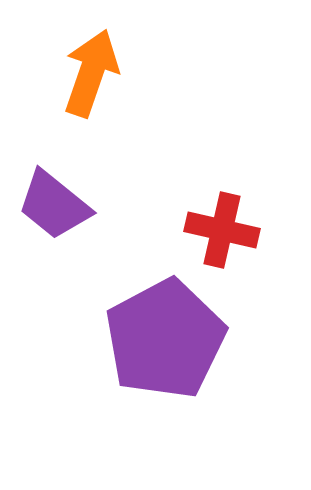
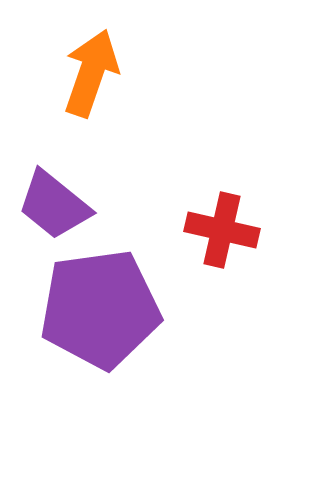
purple pentagon: moved 65 px left, 30 px up; rotated 20 degrees clockwise
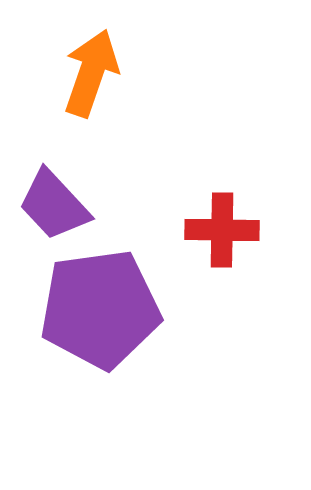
purple trapezoid: rotated 8 degrees clockwise
red cross: rotated 12 degrees counterclockwise
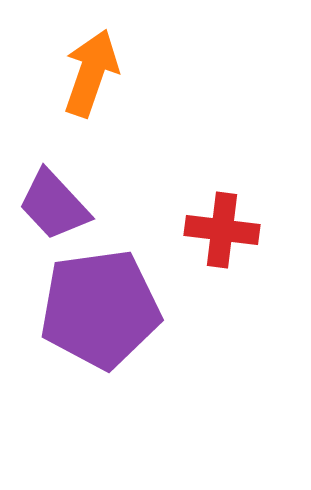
red cross: rotated 6 degrees clockwise
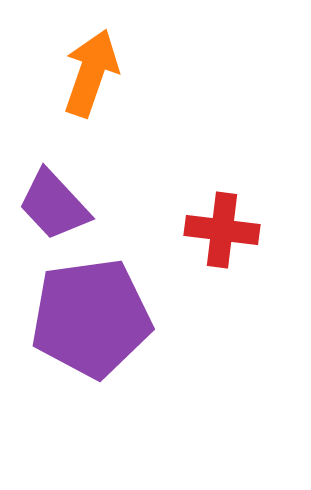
purple pentagon: moved 9 px left, 9 px down
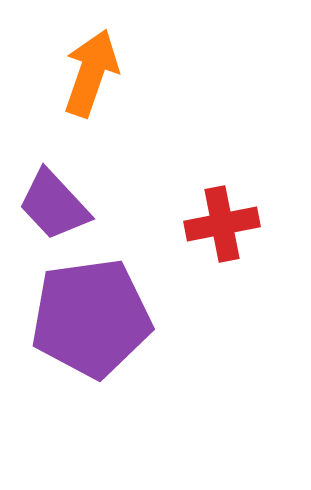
red cross: moved 6 px up; rotated 18 degrees counterclockwise
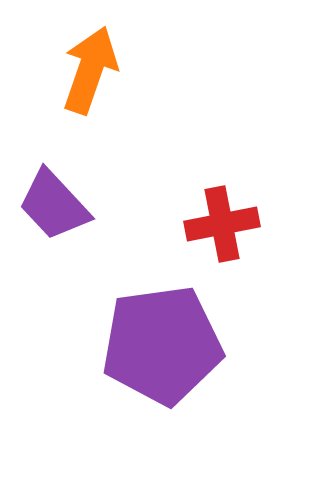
orange arrow: moved 1 px left, 3 px up
purple pentagon: moved 71 px right, 27 px down
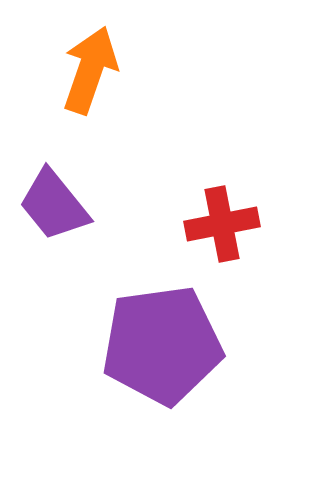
purple trapezoid: rotated 4 degrees clockwise
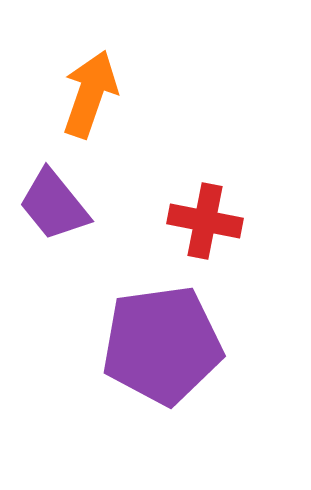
orange arrow: moved 24 px down
red cross: moved 17 px left, 3 px up; rotated 22 degrees clockwise
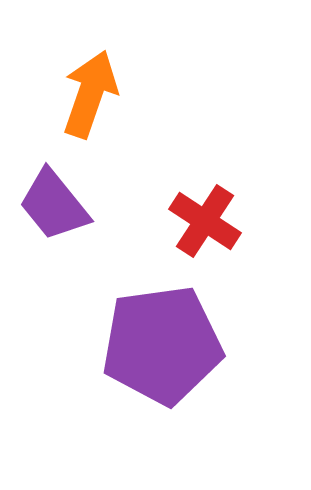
red cross: rotated 22 degrees clockwise
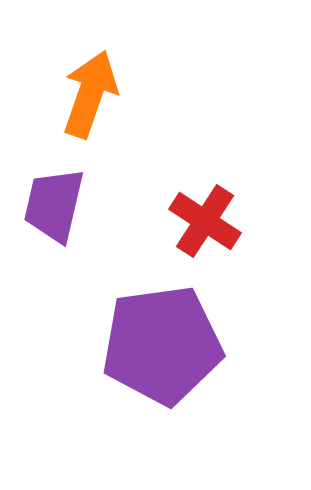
purple trapezoid: rotated 52 degrees clockwise
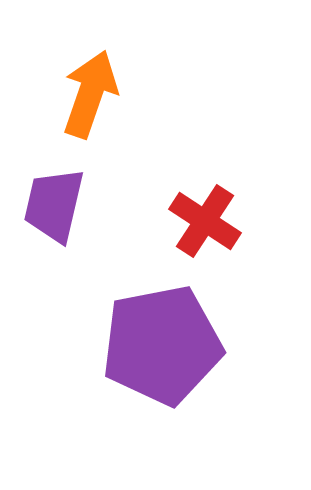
purple pentagon: rotated 3 degrees counterclockwise
